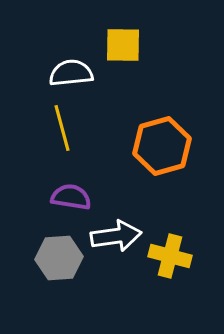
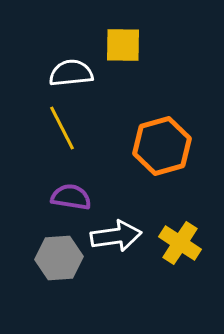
yellow line: rotated 12 degrees counterclockwise
yellow cross: moved 10 px right, 13 px up; rotated 18 degrees clockwise
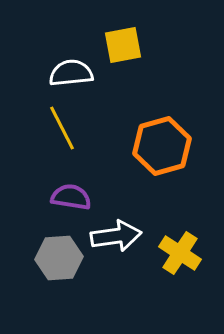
yellow square: rotated 12 degrees counterclockwise
yellow cross: moved 10 px down
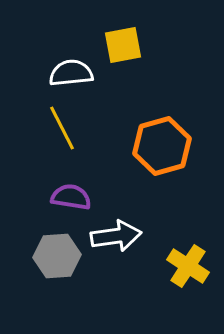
yellow cross: moved 8 px right, 13 px down
gray hexagon: moved 2 px left, 2 px up
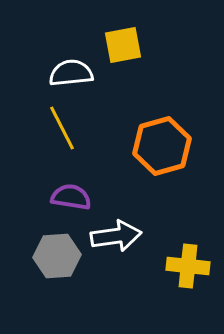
yellow cross: rotated 27 degrees counterclockwise
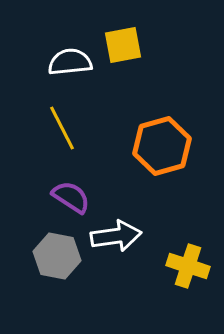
white semicircle: moved 1 px left, 11 px up
purple semicircle: rotated 24 degrees clockwise
gray hexagon: rotated 15 degrees clockwise
yellow cross: rotated 12 degrees clockwise
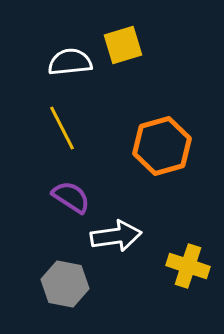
yellow square: rotated 6 degrees counterclockwise
gray hexagon: moved 8 px right, 28 px down
